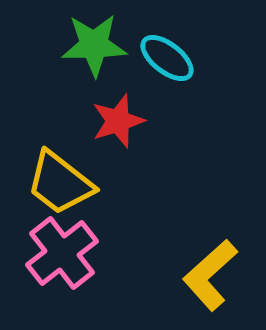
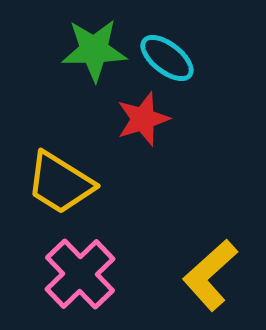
green star: moved 5 px down
red star: moved 25 px right, 2 px up
yellow trapezoid: rotated 6 degrees counterclockwise
pink cross: moved 18 px right, 21 px down; rotated 6 degrees counterclockwise
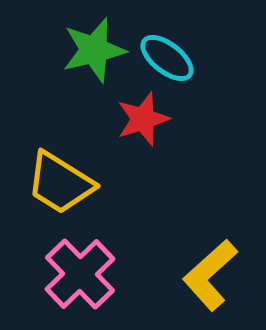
green star: rotated 12 degrees counterclockwise
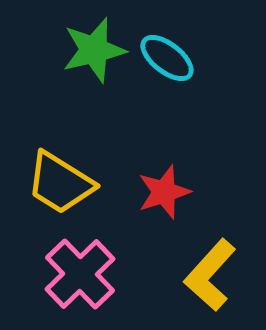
red star: moved 21 px right, 73 px down
yellow L-shape: rotated 6 degrees counterclockwise
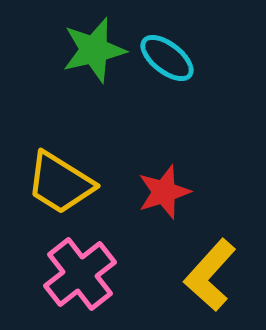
pink cross: rotated 6 degrees clockwise
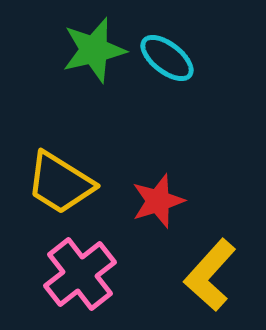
red star: moved 6 px left, 9 px down
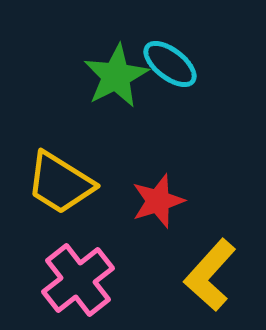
green star: moved 22 px right, 26 px down; rotated 14 degrees counterclockwise
cyan ellipse: moved 3 px right, 6 px down
pink cross: moved 2 px left, 6 px down
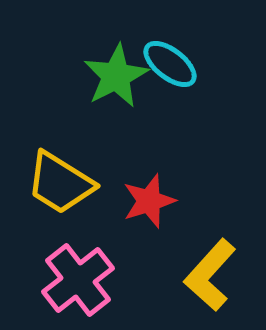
red star: moved 9 px left
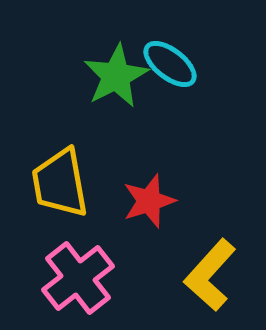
yellow trapezoid: rotated 48 degrees clockwise
pink cross: moved 2 px up
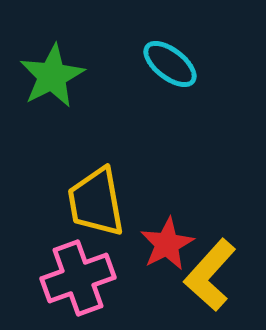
green star: moved 64 px left
yellow trapezoid: moved 36 px right, 19 px down
red star: moved 18 px right, 43 px down; rotated 10 degrees counterclockwise
pink cross: rotated 18 degrees clockwise
